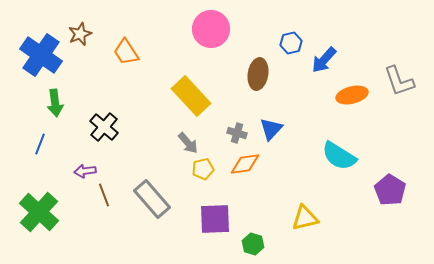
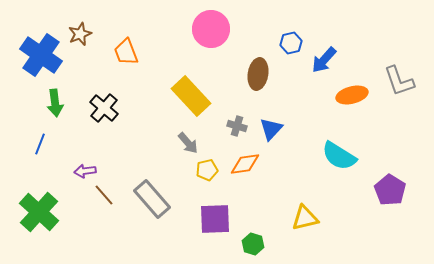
orange trapezoid: rotated 12 degrees clockwise
black cross: moved 19 px up
gray cross: moved 7 px up
yellow pentagon: moved 4 px right, 1 px down
brown line: rotated 20 degrees counterclockwise
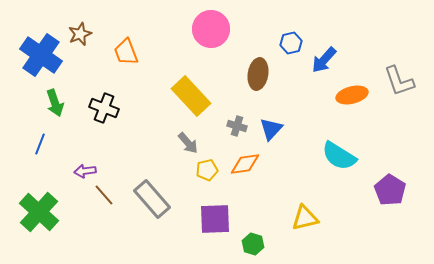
green arrow: rotated 12 degrees counterclockwise
black cross: rotated 20 degrees counterclockwise
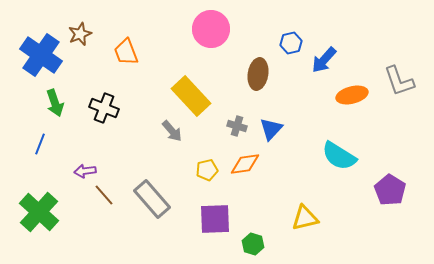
gray arrow: moved 16 px left, 12 px up
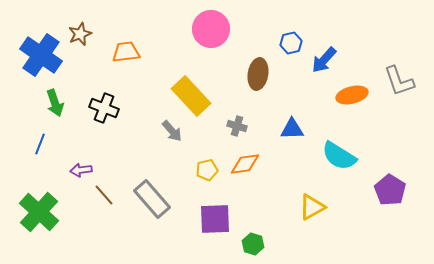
orange trapezoid: rotated 104 degrees clockwise
blue triangle: moved 21 px right; rotated 45 degrees clockwise
purple arrow: moved 4 px left, 1 px up
yellow triangle: moved 7 px right, 11 px up; rotated 16 degrees counterclockwise
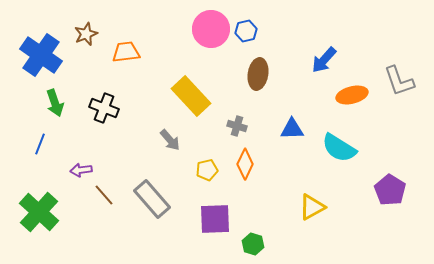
brown star: moved 6 px right
blue hexagon: moved 45 px left, 12 px up
gray arrow: moved 2 px left, 9 px down
cyan semicircle: moved 8 px up
orange diamond: rotated 56 degrees counterclockwise
